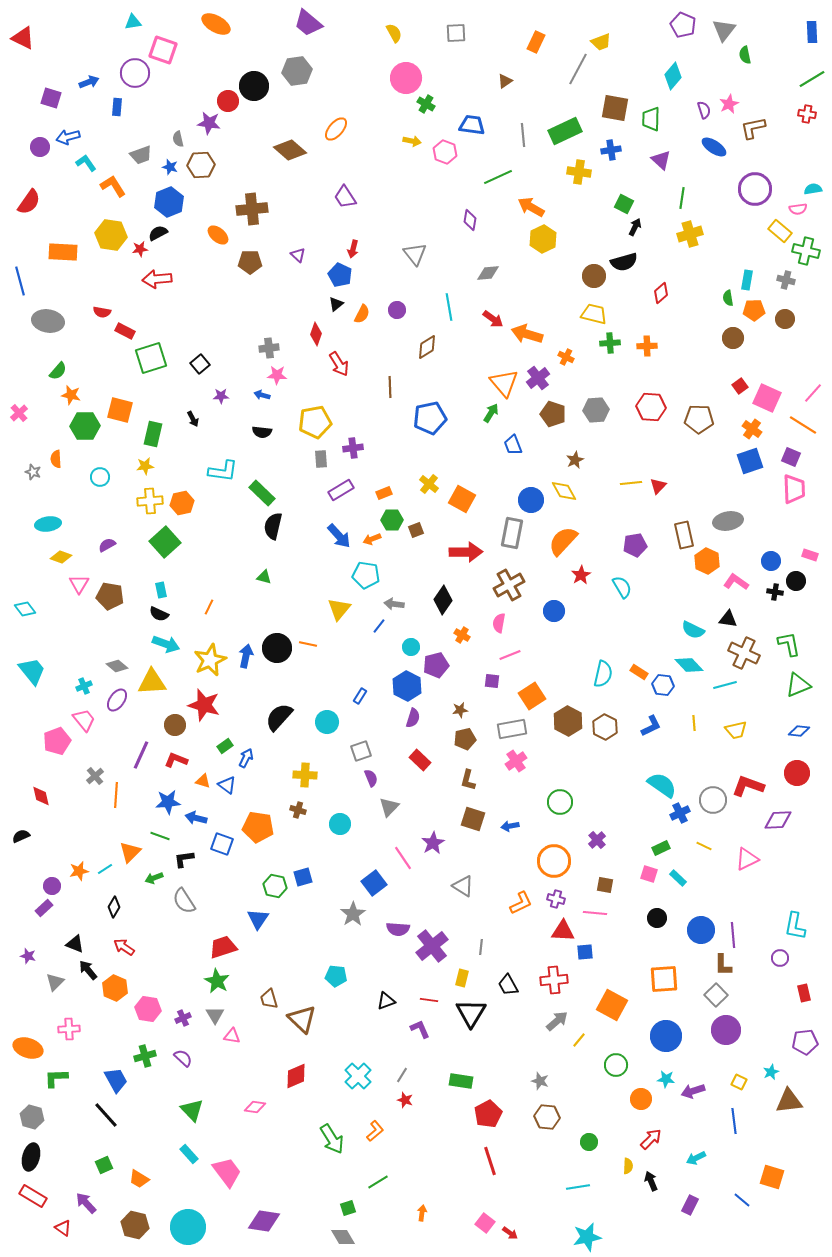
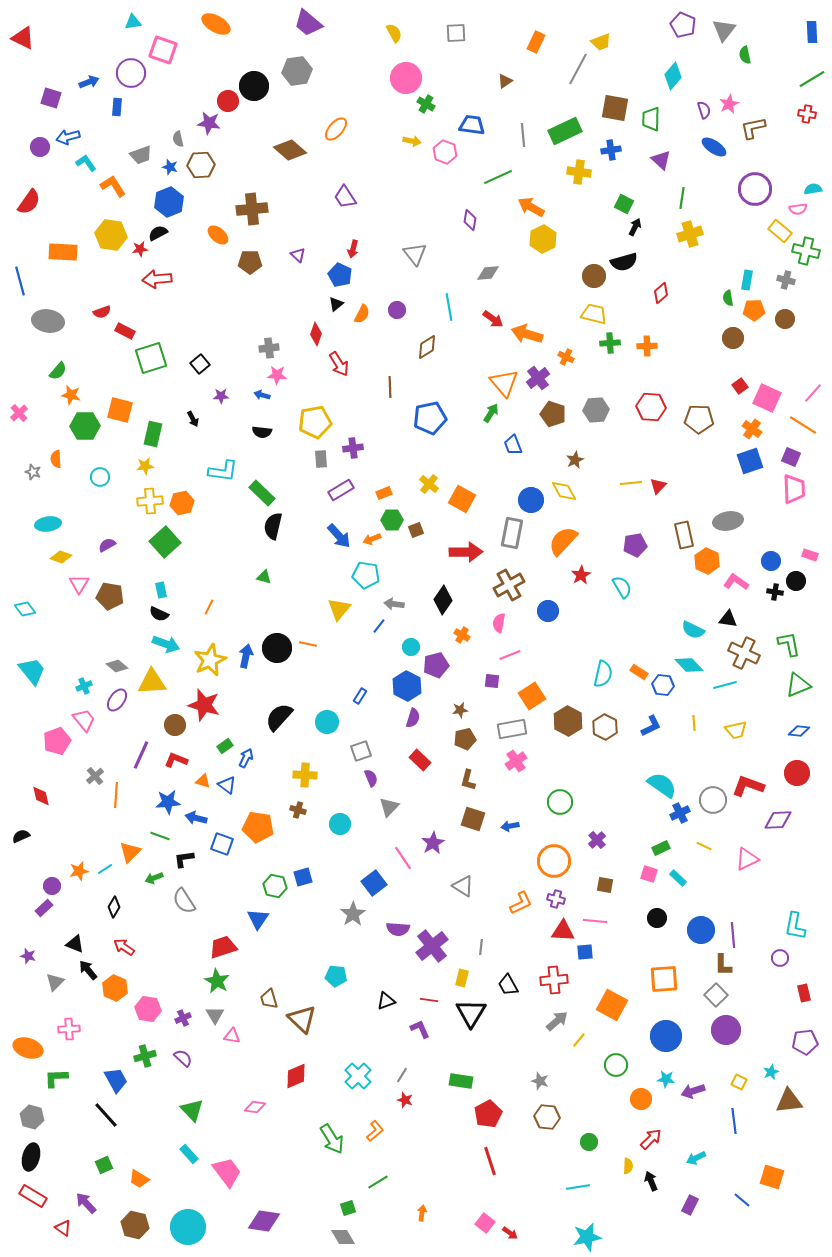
purple circle at (135, 73): moved 4 px left
red semicircle at (102, 312): rotated 30 degrees counterclockwise
blue circle at (554, 611): moved 6 px left
pink line at (595, 913): moved 8 px down
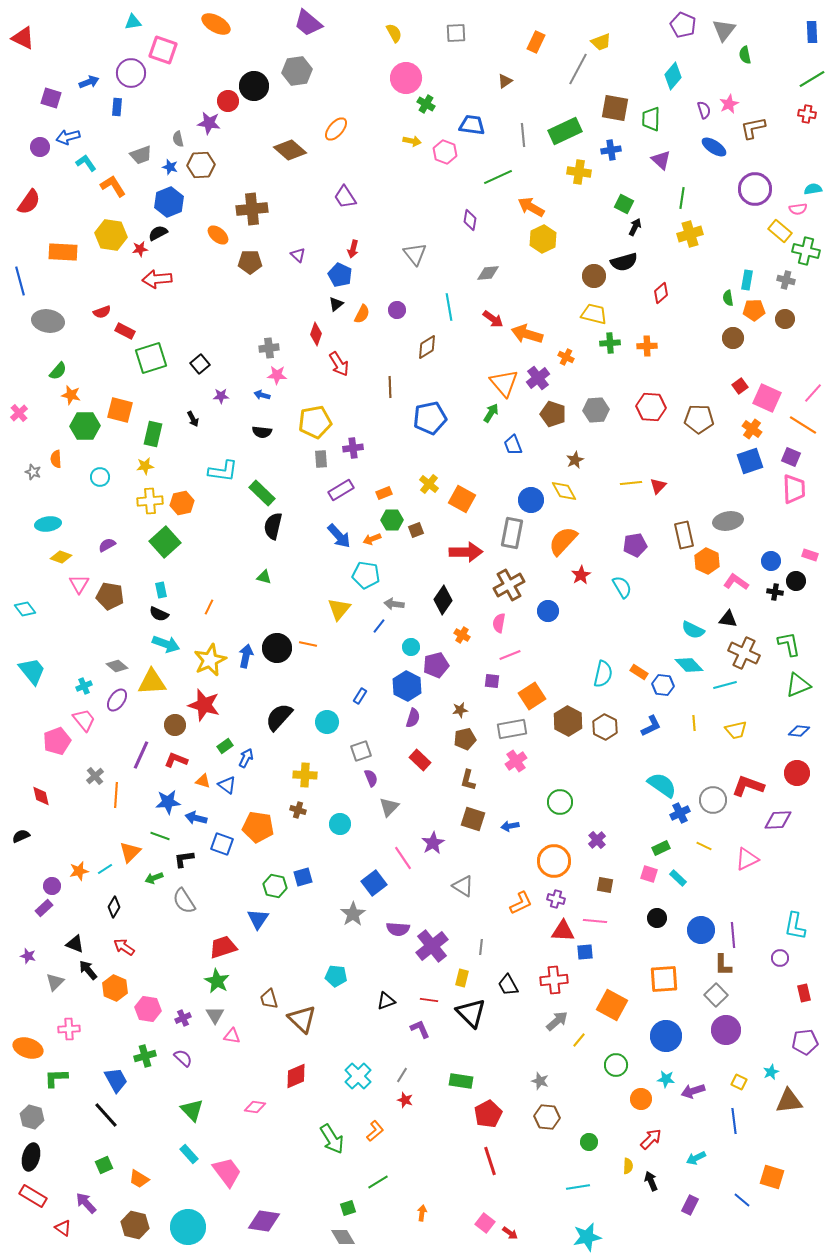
black triangle at (471, 1013): rotated 16 degrees counterclockwise
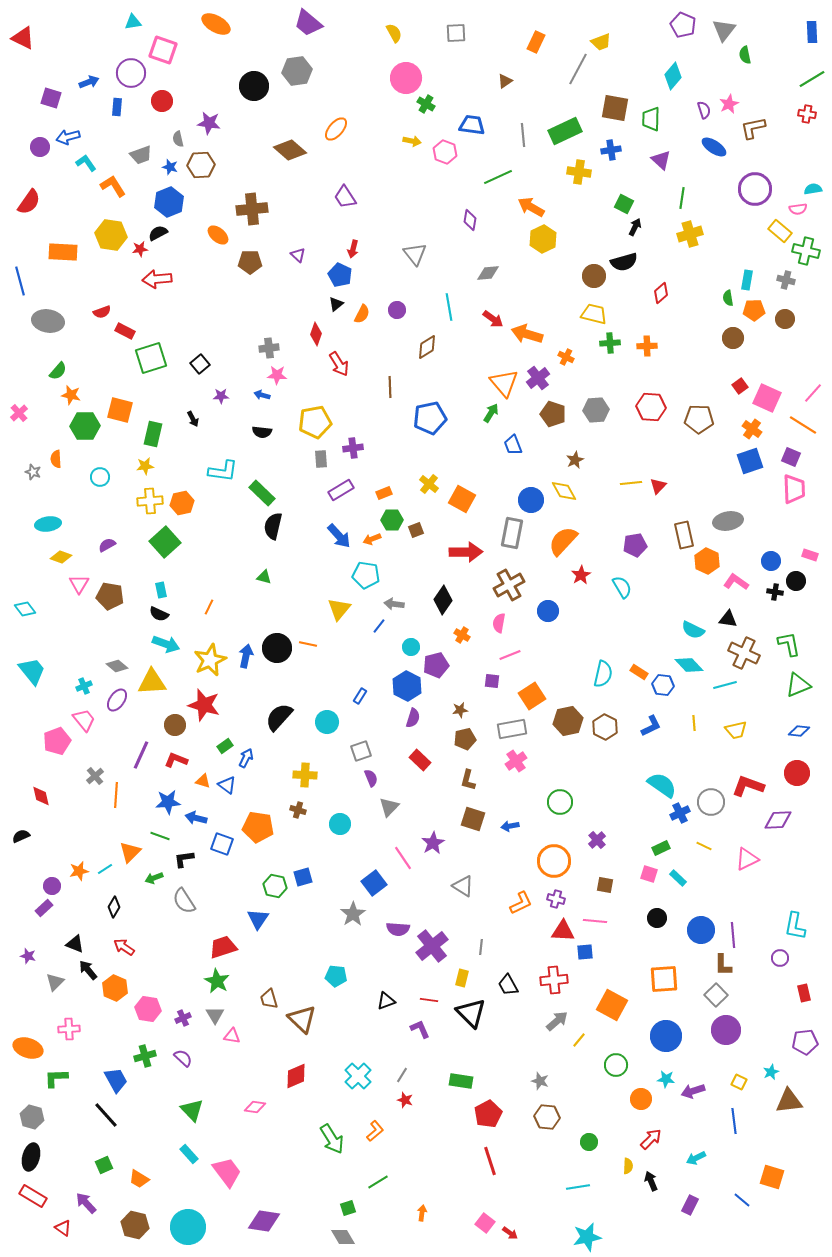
red circle at (228, 101): moved 66 px left
brown hexagon at (568, 721): rotated 20 degrees clockwise
gray circle at (713, 800): moved 2 px left, 2 px down
